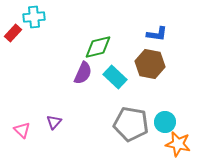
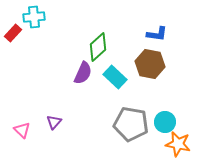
green diamond: rotated 28 degrees counterclockwise
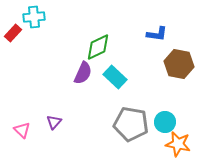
green diamond: rotated 16 degrees clockwise
brown hexagon: moved 29 px right
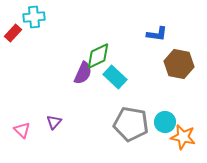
green diamond: moved 9 px down
orange star: moved 5 px right, 7 px up
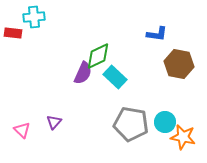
red rectangle: rotated 54 degrees clockwise
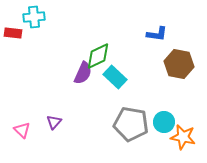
cyan circle: moved 1 px left
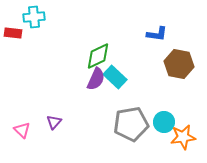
purple semicircle: moved 13 px right, 6 px down
gray pentagon: rotated 20 degrees counterclockwise
orange star: rotated 20 degrees counterclockwise
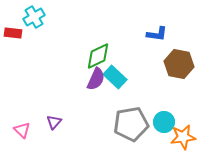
cyan cross: rotated 25 degrees counterclockwise
